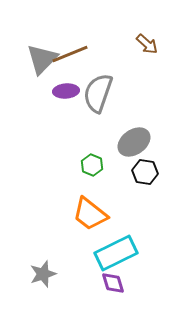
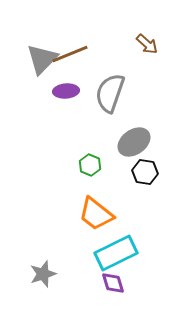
gray semicircle: moved 12 px right
green hexagon: moved 2 px left
orange trapezoid: moved 6 px right
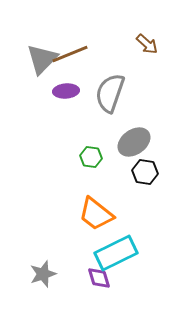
green hexagon: moved 1 px right, 8 px up; rotated 15 degrees counterclockwise
purple diamond: moved 14 px left, 5 px up
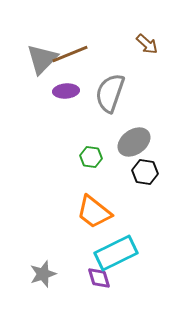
orange trapezoid: moved 2 px left, 2 px up
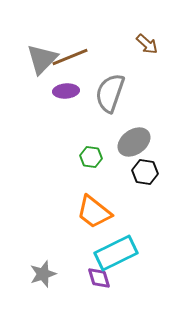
brown line: moved 3 px down
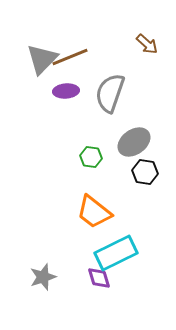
gray star: moved 3 px down
